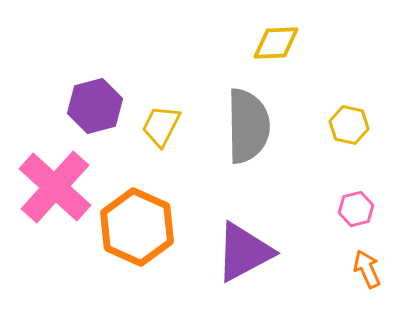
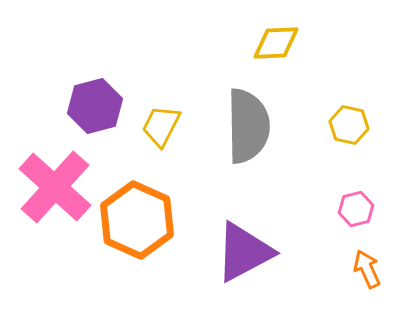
orange hexagon: moved 7 px up
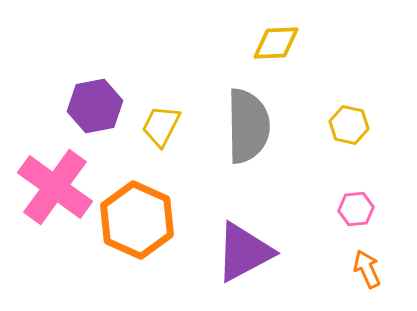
purple hexagon: rotated 4 degrees clockwise
pink cross: rotated 6 degrees counterclockwise
pink hexagon: rotated 8 degrees clockwise
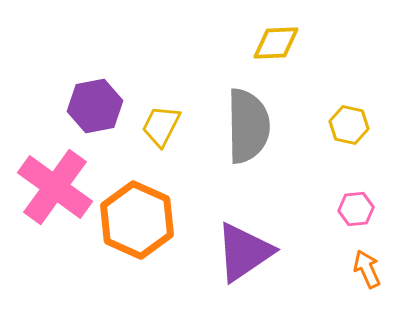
purple triangle: rotated 6 degrees counterclockwise
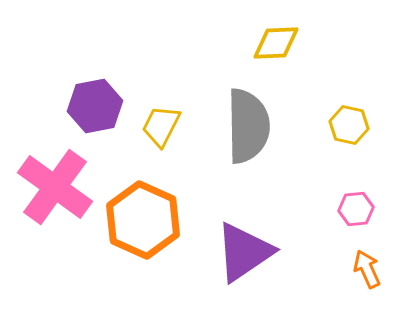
orange hexagon: moved 6 px right
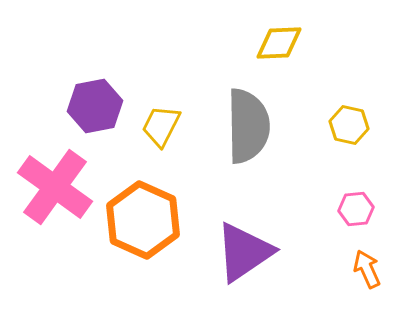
yellow diamond: moved 3 px right
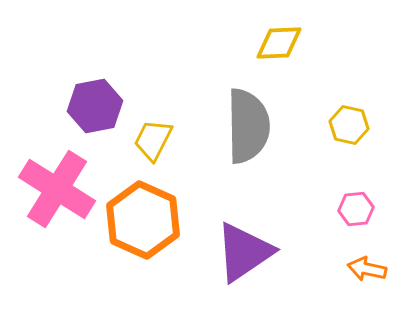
yellow trapezoid: moved 8 px left, 14 px down
pink cross: moved 2 px right, 2 px down; rotated 4 degrees counterclockwise
orange arrow: rotated 54 degrees counterclockwise
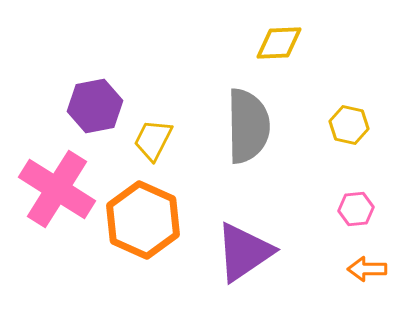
orange arrow: rotated 12 degrees counterclockwise
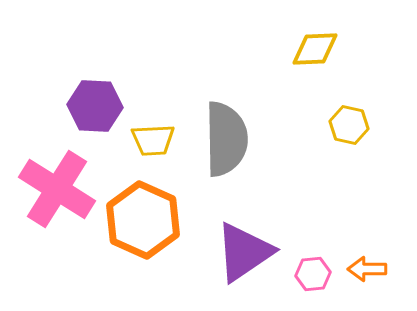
yellow diamond: moved 36 px right, 6 px down
purple hexagon: rotated 14 degrees clockwise
gray semicircle: moved 22 px left, 13 px down
yellow trapezoid: rotated 120 degrees counterclockwise
pink hexagon: moved 43 px left, 65 px down
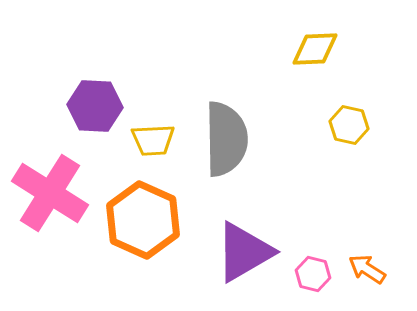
pink cross: moved 7 px left, 4 px down
purple triangle: rotated 4 degrees clockwise
orange arrow: rotated 33 degrees clockwise
pink hexagon: rotated 20 degrees clockwise
